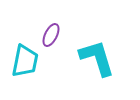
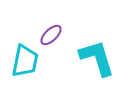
purple ellipse: rotated 20 degrees clockwise
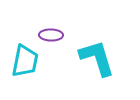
purple ellipse: rotated 45 degrees clockwise
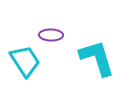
cyan trapezoid: rotated 44 degrees counterclockwise
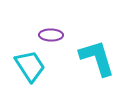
cyan trapezoid: moved 5 px right, 5 px down
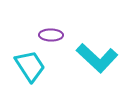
cyan L-shape: rotated 150 degrees clockwise
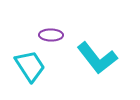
cyan L-shape: rotated 9 degrees clockwise
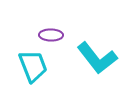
cyan trapezoid: moved 3 px right; rotated 12 degrees clockwise
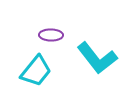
cyan trapezoid: moved 3 px right, 5 px down; rotated 60 degrees clockwise
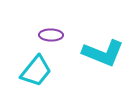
cyan L-shape: moved 6 px right, 5 px up; rotated 30 degrees counterclockwise
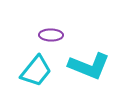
cyan L-shape: moved 14 px left, 13 px down
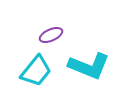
purple ellipse: rotated 25 degrees counterclockwise
